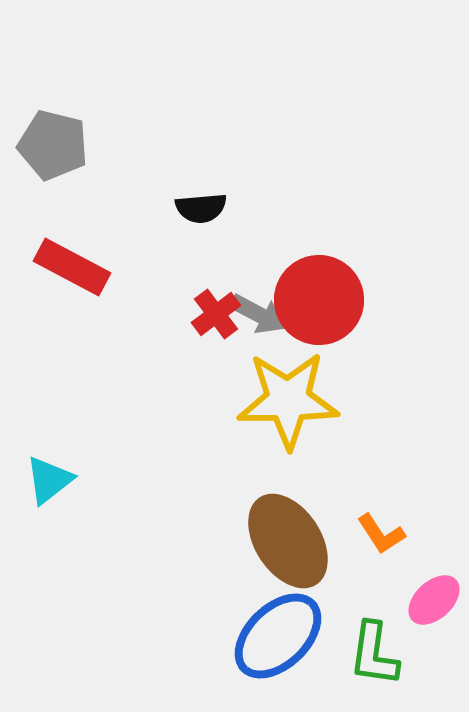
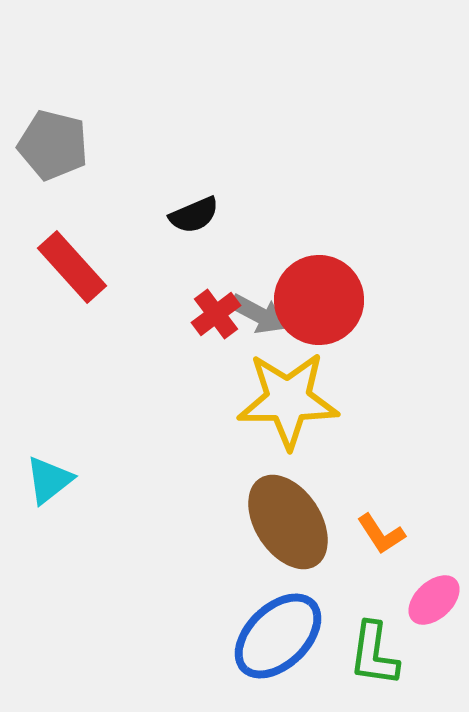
black semicircle: moved 7 px left, 7 px down; rotated 18 degrees counterclockwise
red rectangle: rotated 20 degrees clockwise
brown ellipse: moved 19 px up
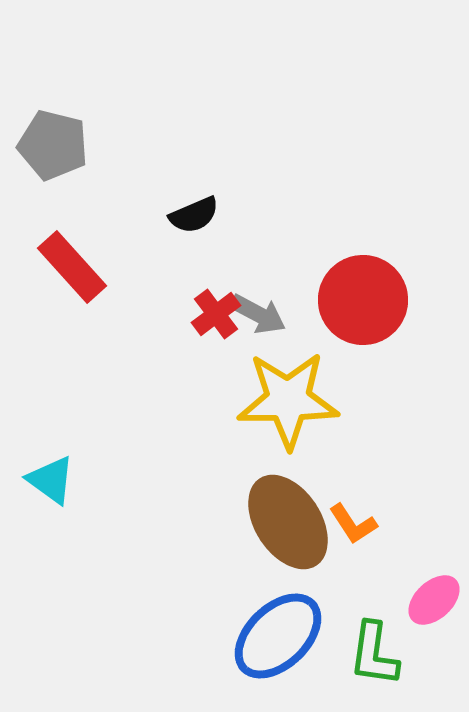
red circle: moved 44 px right
cyan triangle: moved 2 px right; rotated 46 degrees counterclockwise
orange L-shape: moved 28 px left, 10 px up
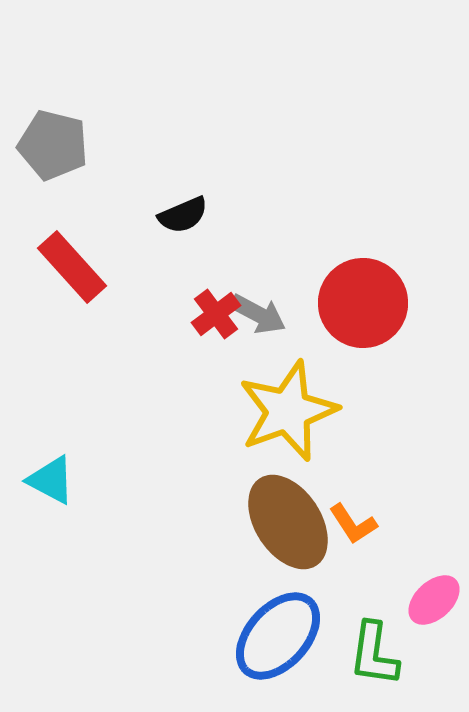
black semicircle: moved 11 px left
red circle: moved 3 px down
yellow star: moved 11 px down; rotated 20 degrees counterclockwise
cyan triangle: rotated 8 degrees counterclockwise
blue ellipse: rotated 4 degrees counterclockwise
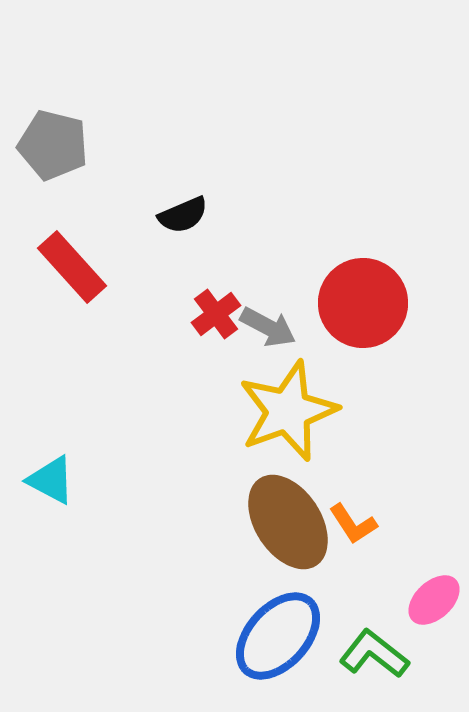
gray arrow: moved 10 px right, 13 px down
green L-shape: rotated 120 degrees clockwise
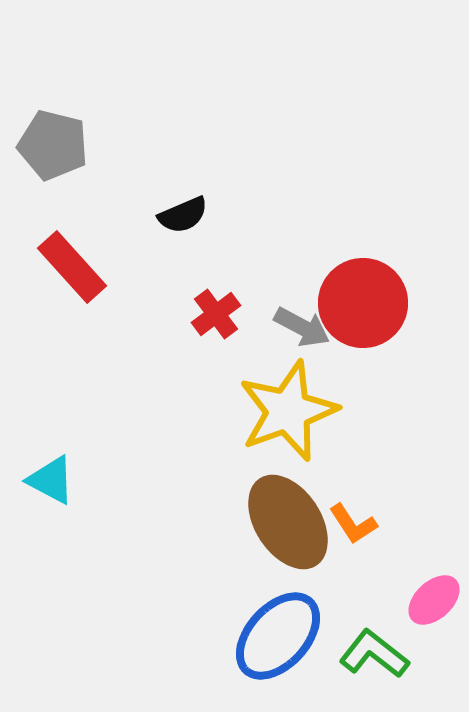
gray arrow: moved 34 px right
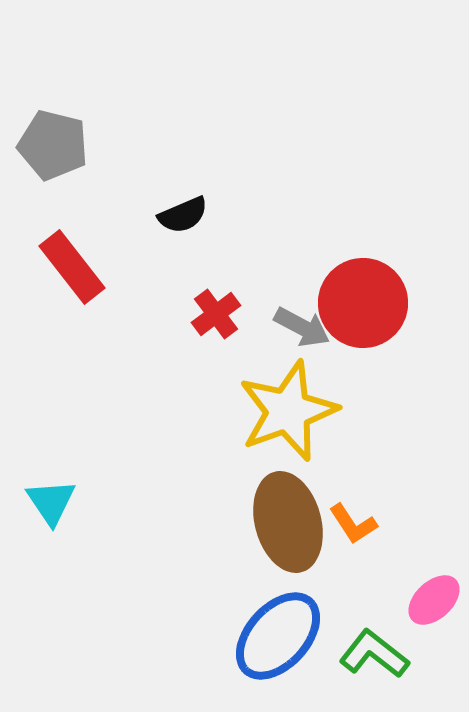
red rectangle: rotated 4 degrees clockwise
cyan triangle: moved 22 px down; rotated 28 degrees clockwise
brown ellipse: rotated 18 degrees clockwise
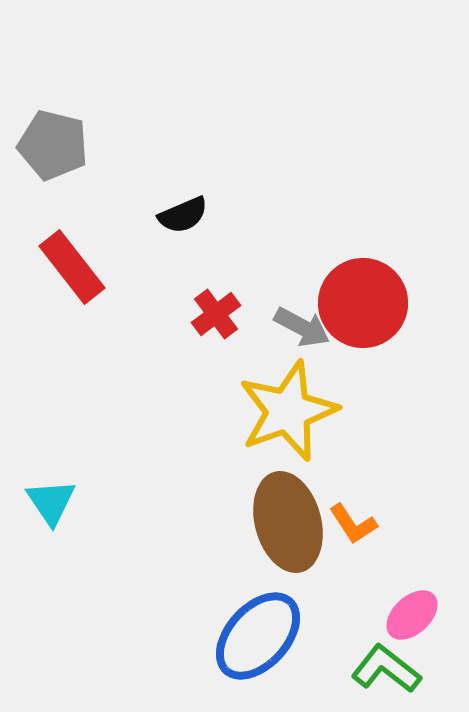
pink ellipse: moved 22 px left, 15 px down
blue ellipse: moved 20 px left
green L-shape: moved 12 px right, 15 px down
